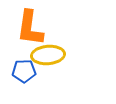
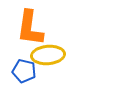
blue pentagon: rotated 15 degrees clockwise
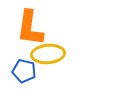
yellow ellipse: moved 1 px up
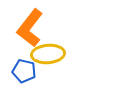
orange L-shape: rotated 30 degrees clockwise
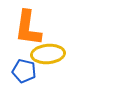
orange L-shape: moved 2 px left; rotated 30 degrees counterclockwise
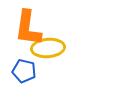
yellow ellipse: moved 6 px up
